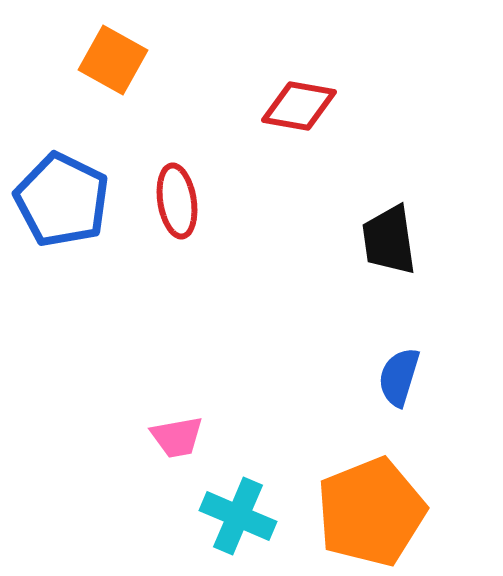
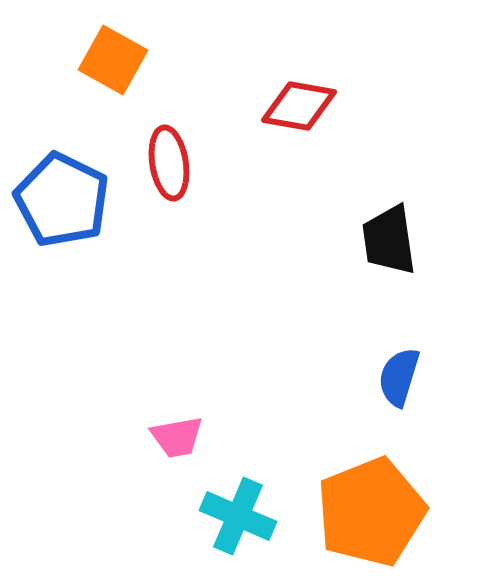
red ellipse: moved 8 px left, 38 px up
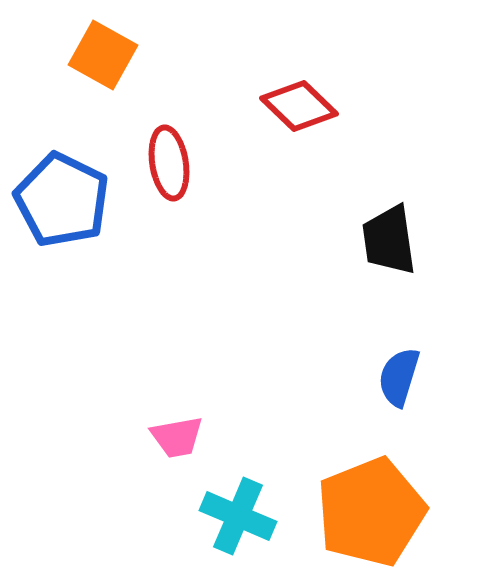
orange square: moved 10 px left, 5 px up
red diamond: rotated 34 degrees clockwise
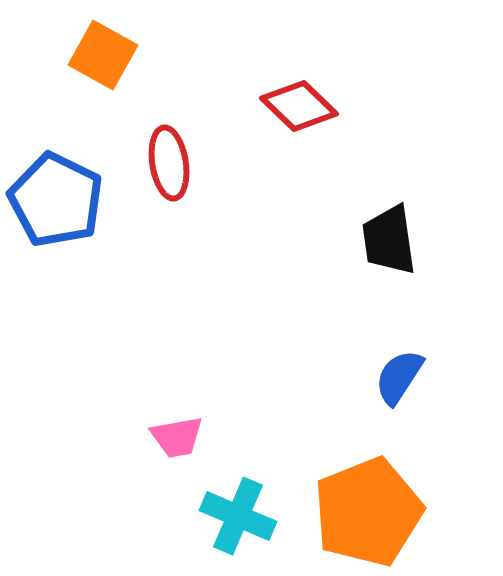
blue pentagon: moved 6 px left
blue semicircle: rotated 16 degrees clockwise
orange pentagon: moved 3 px left
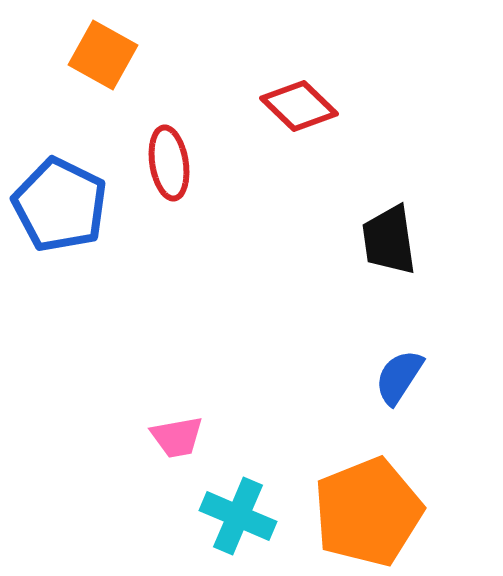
blue pentagon: moved 4 px right, 5 px down
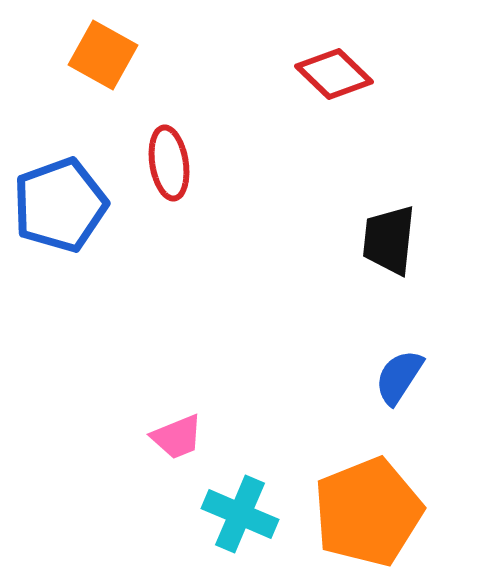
red diamond: moved 35 px right, 32 px up
blue pentagon: rotated 26 degrees clockwise
black trapezoid: rotated 14 degrees clockwise
pink trapezoid: rotated 12 degrees counterclockwise
cyan cross: moved 2 px right, 2 px up
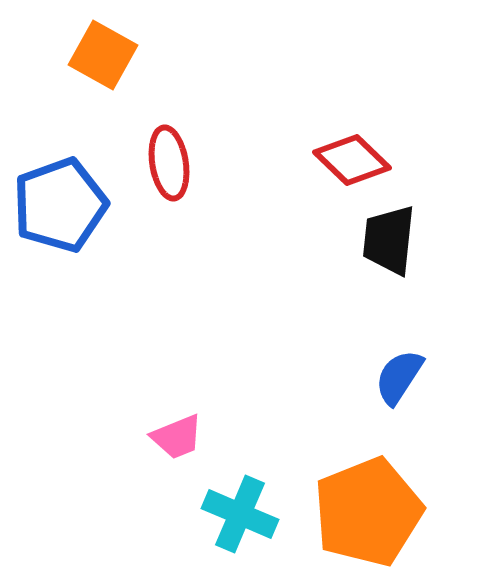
red diamond: moved 18 px right, 86 px down
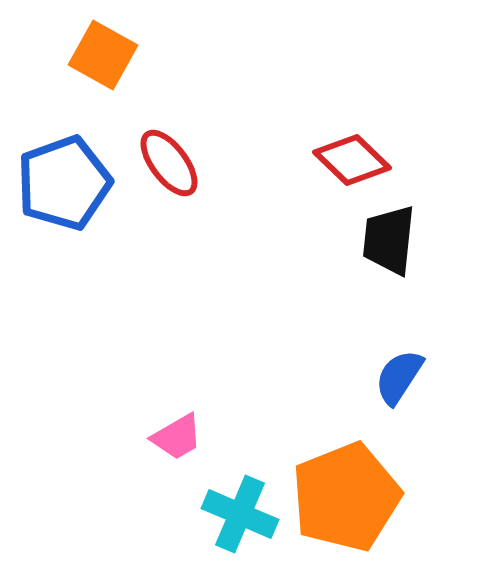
red ellipse: rotated 28 degrees counterclockwise
blue pentagon: moved 4 px right, 22 px up
pink trapezoid: rotated 8 degrees counterclockwise
orange pentagon: moved 22 px left, 15 px up
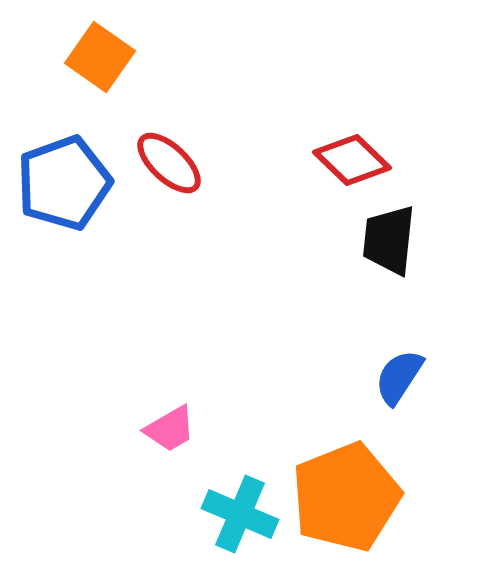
orange square: moved 3 px left, 2 px down; rotated 6 degrees clockwise
red ellipse: rotated 10 degrees counterclockwise
pink trapezoid: moved 7 px left, 8 px up
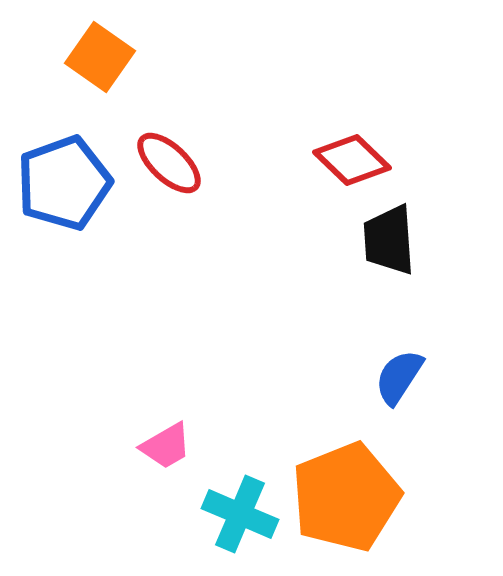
black trapezoid: rotated 10 degrees counterclockwise
pink trapezoid: moved 4 px left, 17 px down
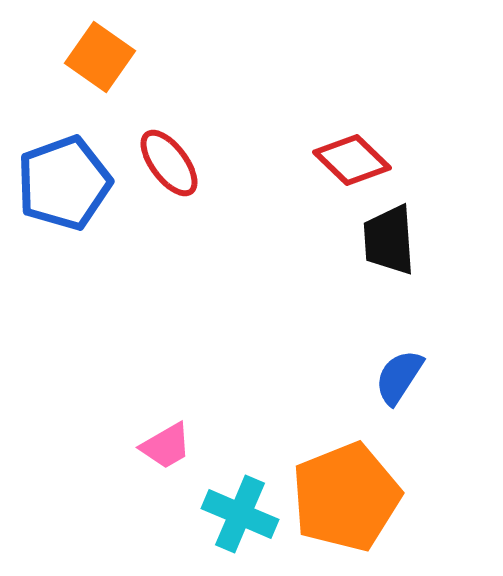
red ellipse: rotated 10 degrees clockwise
